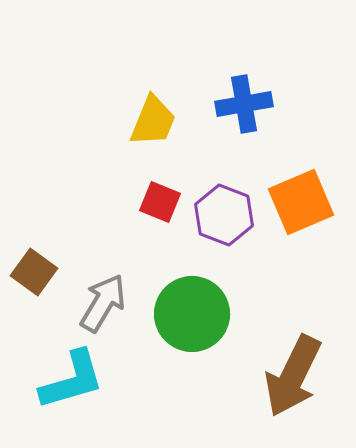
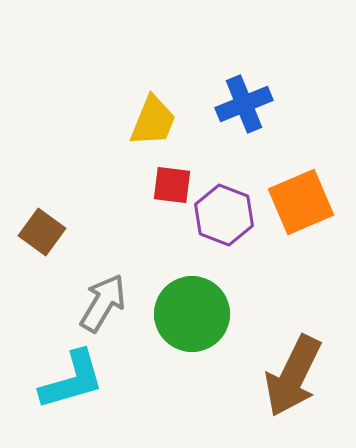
blue cross: rotated 12 degrees counterclockwise
red square: moved 12 px right, 17 px up; rotated 15 degrees counterclockwise
brown square: moved 8 px right, 40 px up
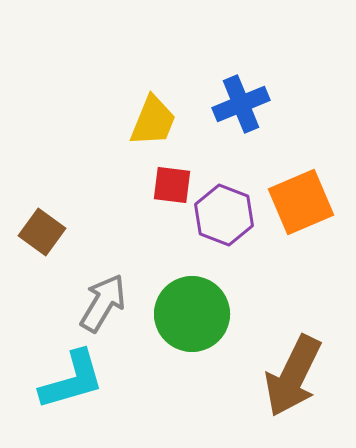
blue cross: moved 3 px left
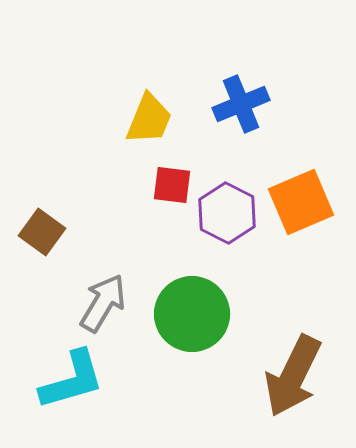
yellow trapezoid: moved 4 px left, 2 px up
purple hexagon: moved 3 px right, 2 px up; rotated 6 degrees clockwise
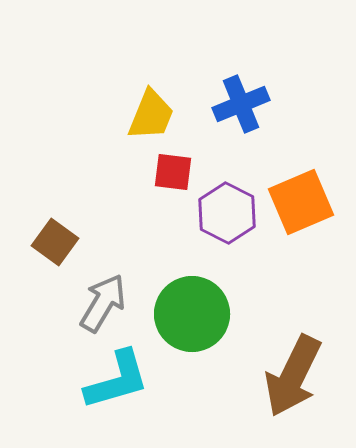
yellow trapezoid: moved 2 px right, 4 px up
red square: moved 1 px right, 13 px up
brown square: moved 13 px right, 10 px down
cyan L-shape: moved 45 px right
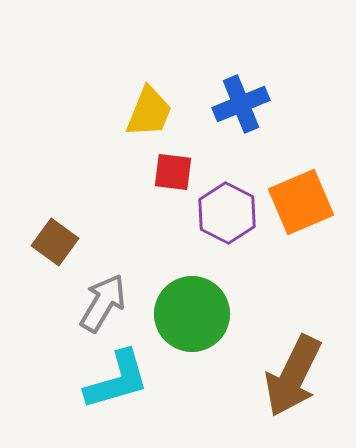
yellow trapezoid: moved 2 px left, 3 px up
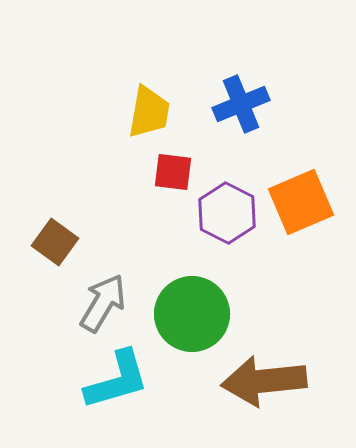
yellow trapezoid: rotated 12 degrees counterclockwise
brown arrow: moved 29 px left, 5 px down; rotated 58 degrees clockwise
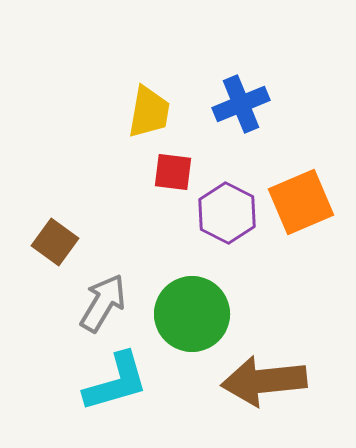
cyan L-shape: moved 1 px left, 2 px down
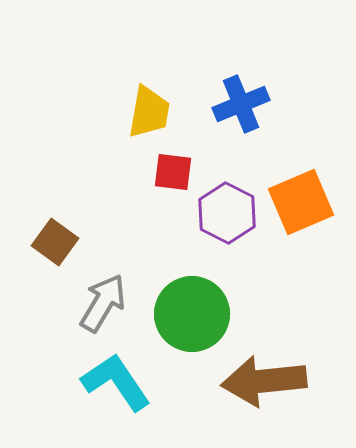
cyan L-shape: rotated 108 degrees counterclockwise
